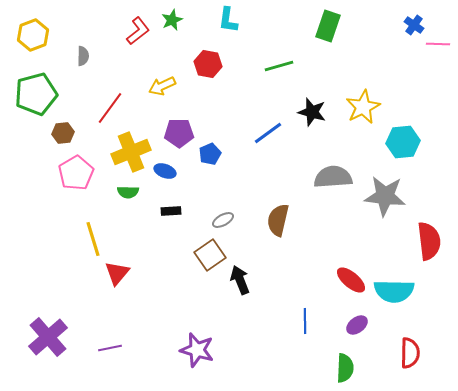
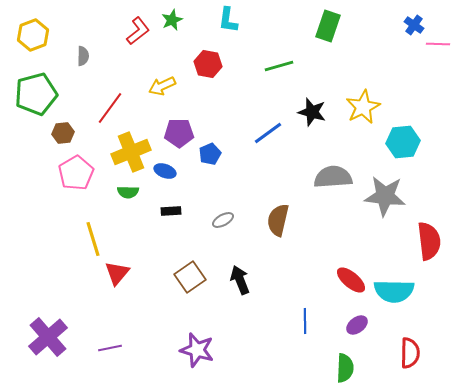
brown square at (210, 255): moved 20 px left, 22 px down
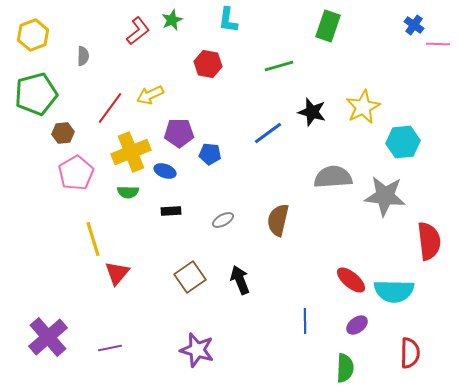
yellow arrow at (162, 86): moved 12 px left, 9 px down
blue pentagon at (210, 154): rotated 30 degrees clockwise
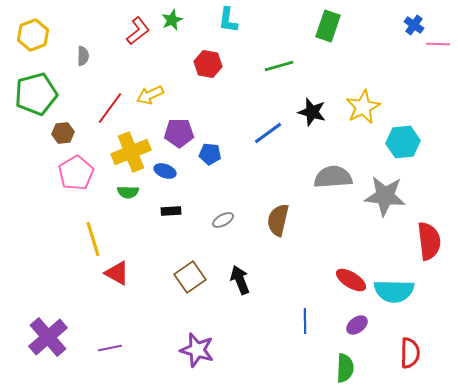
red triangle at (117, 273): rotated 40 degrees counterclockwise
red ellipse at (351, 280): rotated 8 degrees counterclockwise
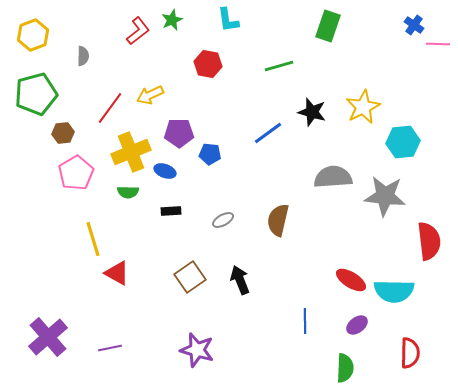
cyan L-shape at (228, 20): rotated 16 degrees counterclockwise
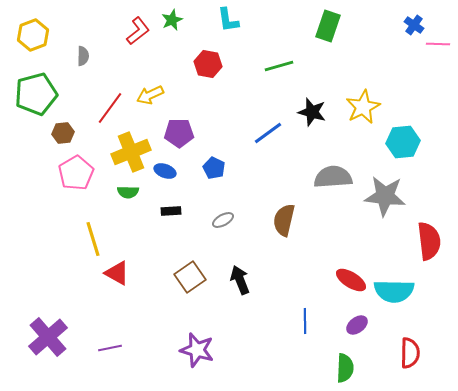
blue pentagon at (210, 154): moved 4 px right, 14 px down; rotated 20 degrees clockwise
brown semicircle at (278, 220): moved 6 px right
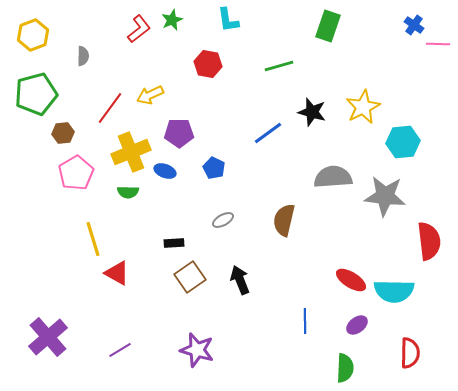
red L-shape at (138, 31): moved 1 px right, 2 px up
black rectangle at (171, 211): moved 3 px right, 32 px down
purple line at (110, 348): moved 10 px right, 2 px down; rotated 20 degrees counterclockwise
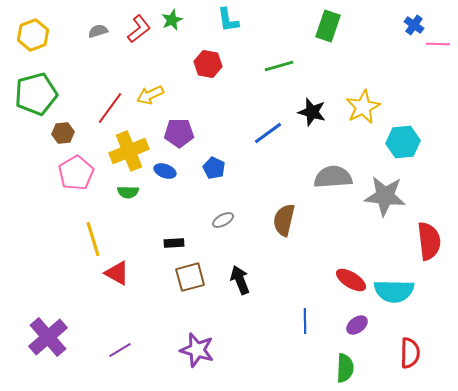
gray semicircle at (83, 56): moved 15 px right, 25 px up; rotated 108 degrees counterclockwise
yellow cross at (131, 152): moved 2 px left, 1 px up
brown square at (190, 277): rotated 20 degrees clockwise
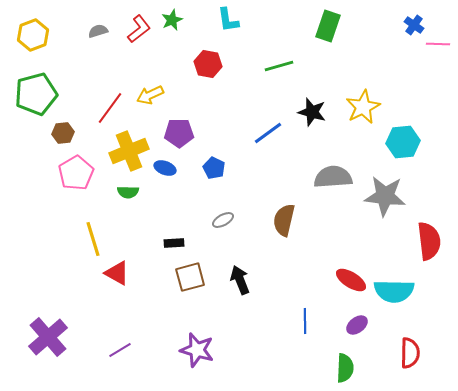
blue ellipse at (165, 171): moved 3 px up
